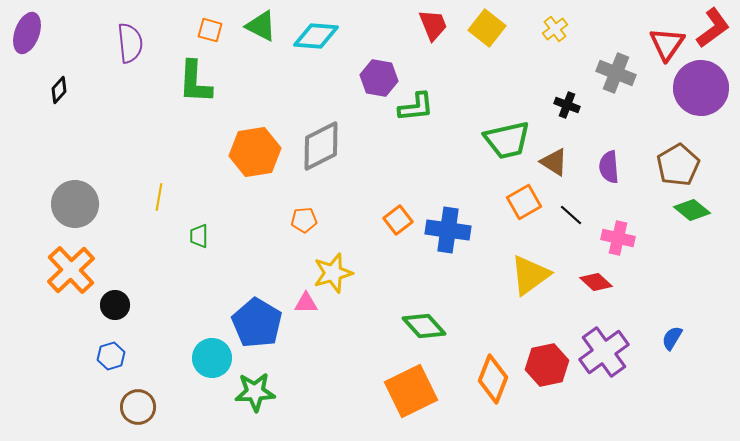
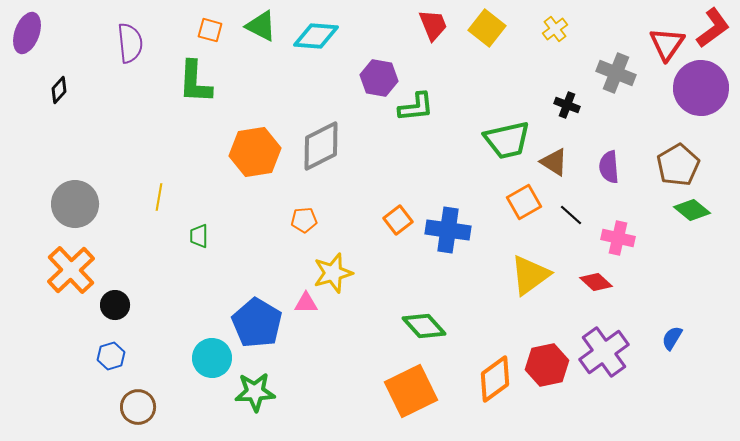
orange diamond at (493, 379): moved 2 px right; rotated 33 degrees clockwise
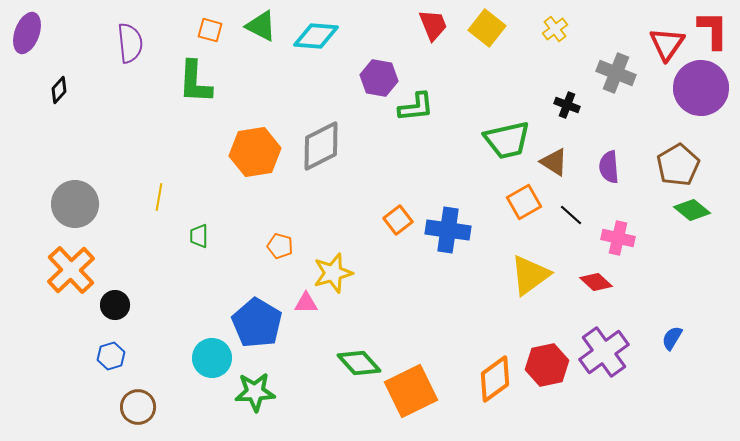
red L-shape at (713, 28): moved 2 px down; rotated 54 degrees counterclockwise
orange pentagon at (304, 220): moved 24 px left, 26 px down; rotated 20 degrees clockwise
green diamond at (424, 326): moved 65 px left, 37 px down
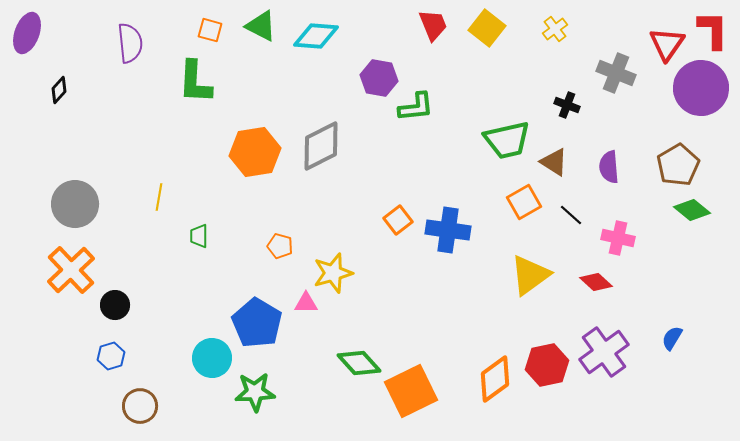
brown circle at (138, 407): moved 2 px right, 1 px up
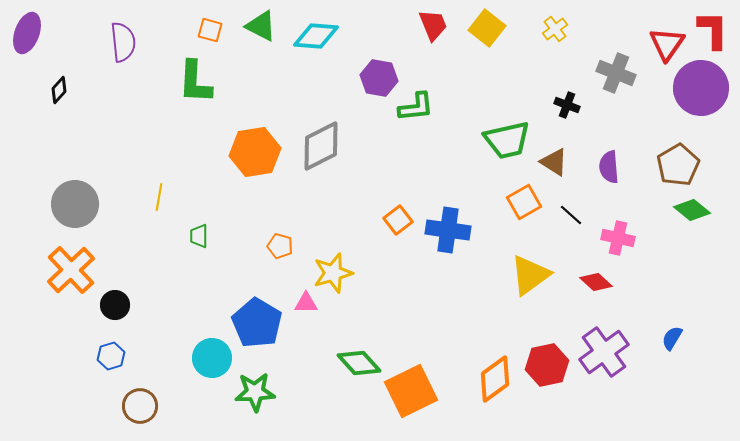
purple semicircle at (130, 43): moved 7 px left, 1 px up
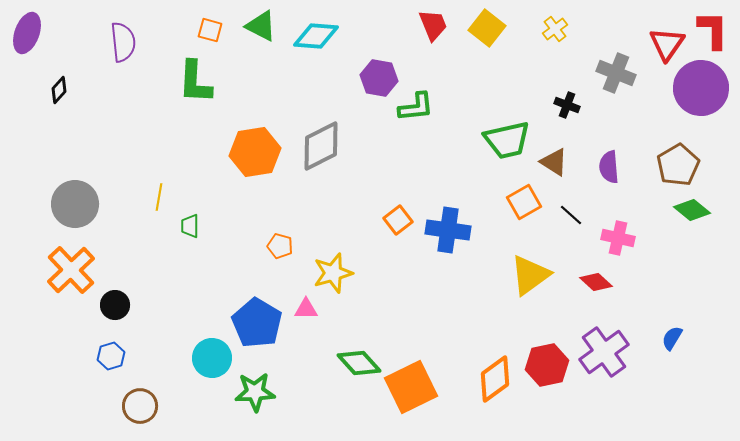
green trapezoid at (199, 236): moved 9 px left, 10 px up
pink triangle at (306, 303): moved 6 px down
orange square at (411, 391): moved 4 px up
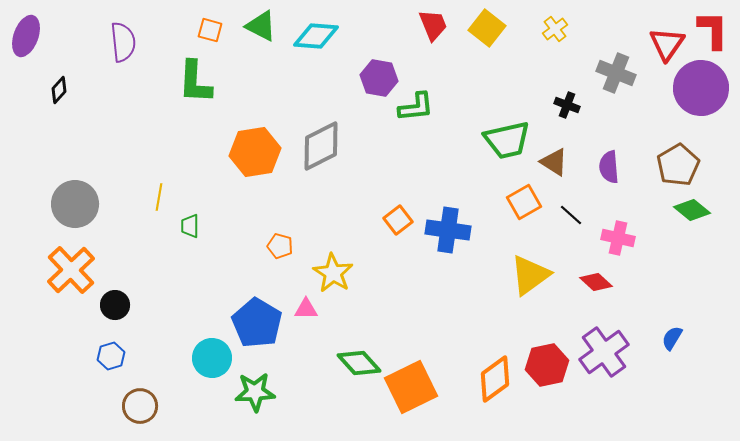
purple ellipse at (27, 33): moved 1 px left, 3 px down
yellow star at (333, 273): rotated 24 degrees counterclockwise
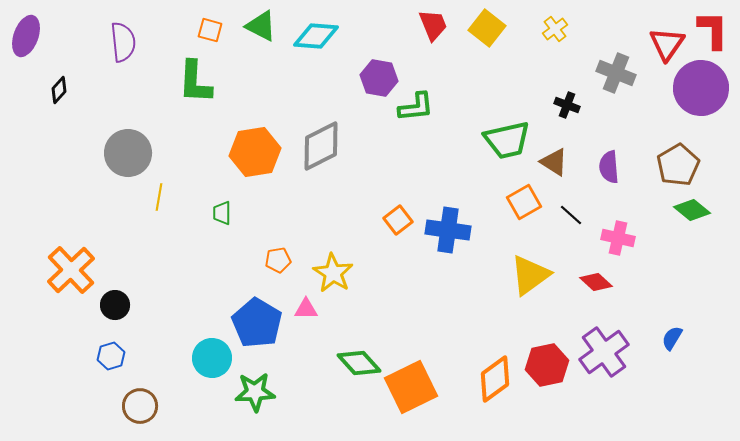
gray circle at (75, 204): moved 53 px right, 51 px up
green trapezoid at (190, 226): moved 32 px right, 13 px up
orange pentagon at (280, 246): moved 2 px left, 14 px down; rotated 25 degrees counterclockwise
